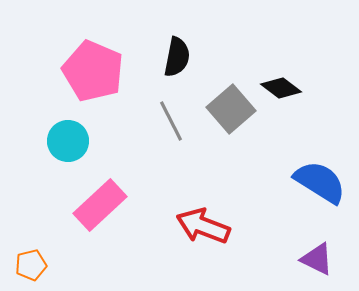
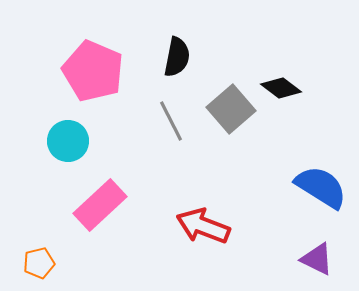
blue semicircle: moved 1 px right, 5 px down
orange pentagon: moved 8 px right, 2 px up
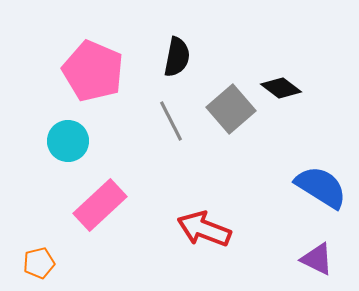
red arrow: moved 1 px right, 3 px down
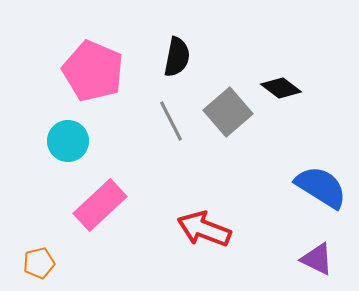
gray square: moved 3 px left, 3 px down
